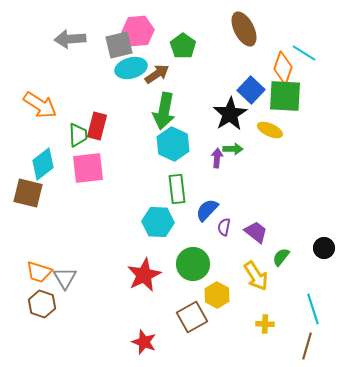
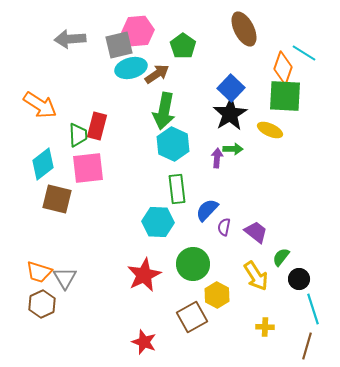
blue square at (251, 90): moved 20 px left, 2 px up
brown square at (28, 193): moved 29 px right, 6 px down
black circle at (324, 248): moved 25 px left, 31 px down
brown hexagon at (42, 304): rotated 16 degrees clockwise
yellow cross at (265, 324): moved 3 px down
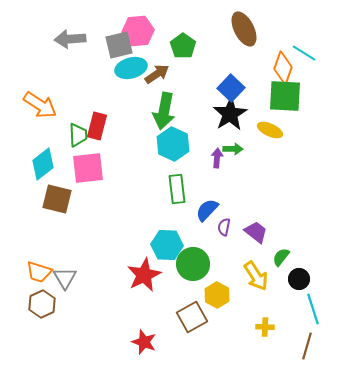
cyan hexagon at (158, 222): moved 9 px right, 23 px down
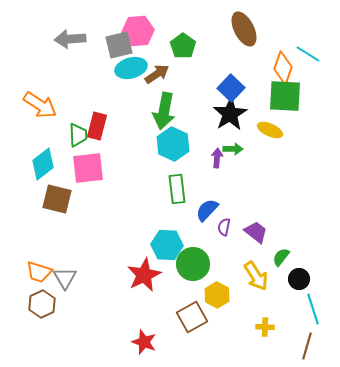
cyan line at (304, 53): moved 4 px right, 1 px down
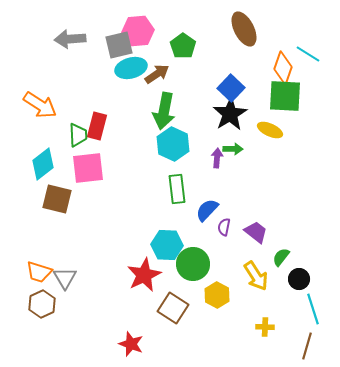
brown square at (192, 317): moved 19 px left, 9 px up; rotated 28 degrees counterclockwise
red star at (144, 342): moved 13 px left, 2 px down
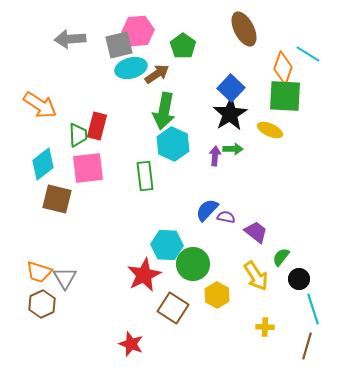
purple arrow at (217, 158): moved 2 px left, 2 px up
green rectangle at (177, 189): moved 32 px left, 13 px up
purple semicircle at (224, 227): moved 2 px right, 10 px up; rotated 90 degrees clockwise
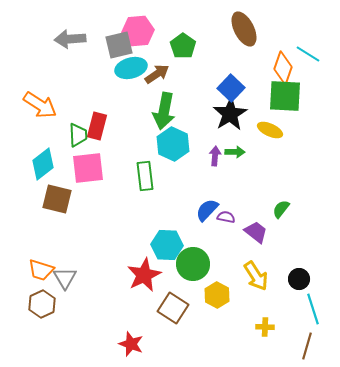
green arrow at (233, 149): moved 2 px right, 3 px down
green semicircle at (281, 257): moved 48 px up
orange trapezoid at (39, 272): moved 2 px right, 2 px up
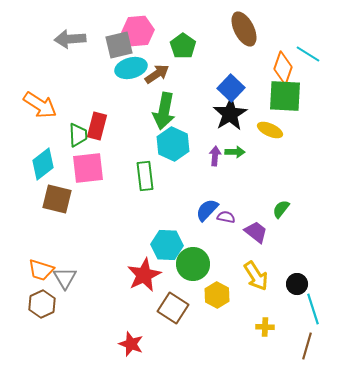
black circle at (299, 279): moved 2 px left, 5 px down
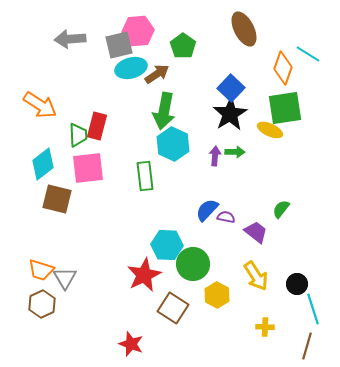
green square at (285, 96): moved 12 px down; rotated 12 degrees counterclockwise
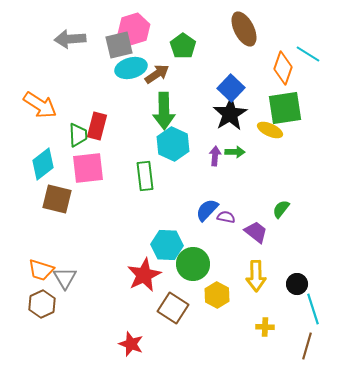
pink hexagon at (138, 31): moved 4 px left, 2 px up; rotated 12 degrees counterclockwise
green arrow at (164, 111): rotated 12 degrees counterclockwise
yellow arrow at (256, 276): rotated 32 degrees clockwise
